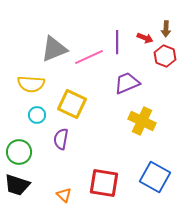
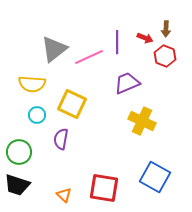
gray triangle: rotated 16 degrees counterclockwise
yellow semicircle: moved 1 px right
red square: moved 5 px down
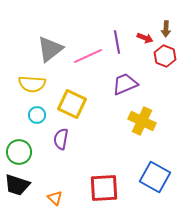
purple line: rotated 10 degrees counterclockwise
gray triangle: moved 4 px left
pink line: moved 1 px left, 1 px up
purple trapezoid: moved 2 px left, 1 px down
red square: rotated 12 degrees counterclockwise
orange triangle: moved 9 px left, 3 px down
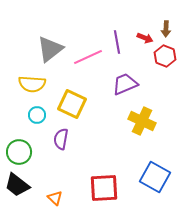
pink line: moved 1 px down
black trapezoid: rotated 20 degrees clockwise
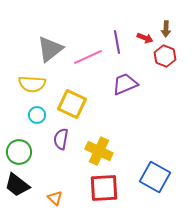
yellow cross: moved 43 px left, 30 px down
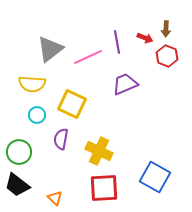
red hexagon: moved 2 px right
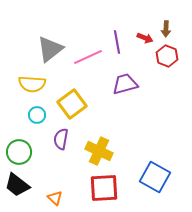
purple trapezoid: rotated 8 degrees clockwise
yellow square: rotated 28 degrees clockwise
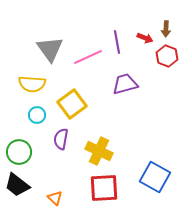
gray triangle: rotated 28 degrees counterclockwise
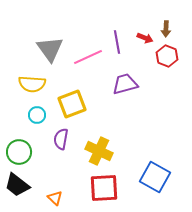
yellow square: rotated 16 degrees clockwise
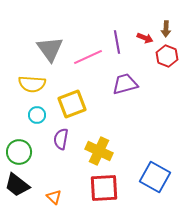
orange triangle: moved 1 px left, 1 px up
